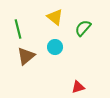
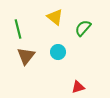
cyan circle: moved 3 px right, 5 px down
brown triangle: rotated 12 degrees counterclockwise
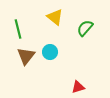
green semicircle: moved 2 px right
cyan circle: moved 8 px left
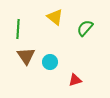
green line: rotated 18 degrees clockwise
cyan circle: moved 10 px down
brown triangle: rotated 12 degrees counterclockwise
red triangle: moved 3 px left, 7 px up
